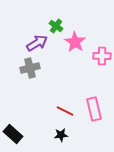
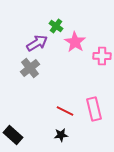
gray cross: rotated 24 degrees counterclockwise
black rectangle: moved 1 px down
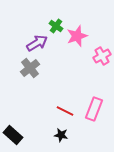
pink star: moved 2 px right, 6 px up; rotated 20 degrees clockwise
pink cross: rotated 30 degrees counterclockwise
pink rectangle: rotated 35 degrees clockwise
black star: rotated 16 degrees clockwise
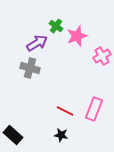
gray cross: rotated 36 degrees counterclockwise
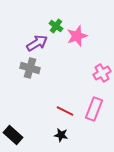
pink cross: moved 17 px down
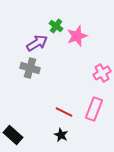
red line: moved 1 px left, 1 px down
black star: rotated 16 degrees clockwise
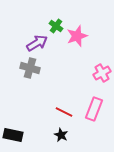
black rectangle: rotated 30 degrees counterclockwise
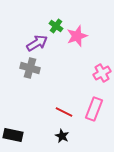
black star: moved 1 px right, 1 px down
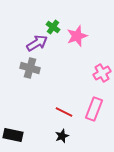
green cross: moved 3 px left, 1 px down
black star: rotated 24 degrees clockwise
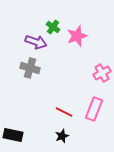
purple arrow: moved 1 px left, 1 px up; rotated 50 degrees clockwise
